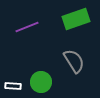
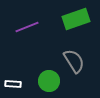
green circle: moved 8 px right, 1 px up
white rectangle: moved 2 px up
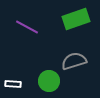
purple line: rotated 50 degrees clockwise
gray semicircle: rotated 75 degrees counterclockwise
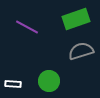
gray semicircle: moved 7 px right, 10 px up
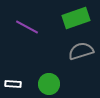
green rectangle: moved 1 px up
green circle: moved 3 px down
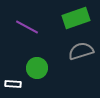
green circle: moved 12 px left, 16 px up
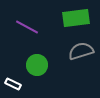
green rectangle: rotated 12 degrees clockwise
green circle: moved 3 px up
white rectangle: rotated 21 degrees clockwise
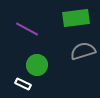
purple line: moved 2 px down
gray semicircle: moved 2 px right
white rectangle: moved 10 px right
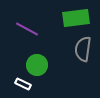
gray semicircle: moved 2 px up; rotated 65 degrees counterclockwise
